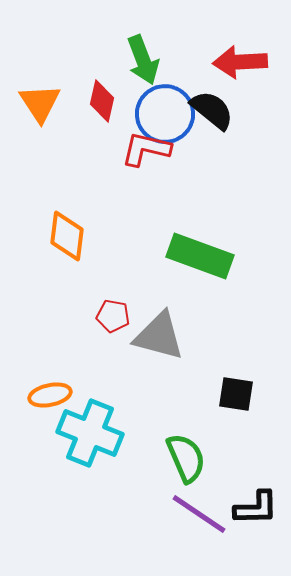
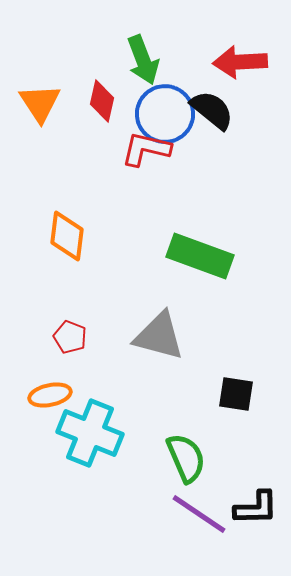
red pentagon: moved 43 px left, 21 px down; rotated 12 degrees clockwise
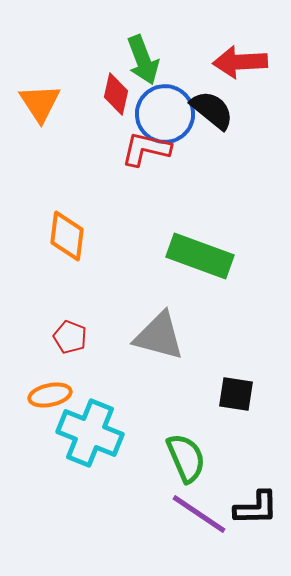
red diamond: moved 14 px right, 7 px up
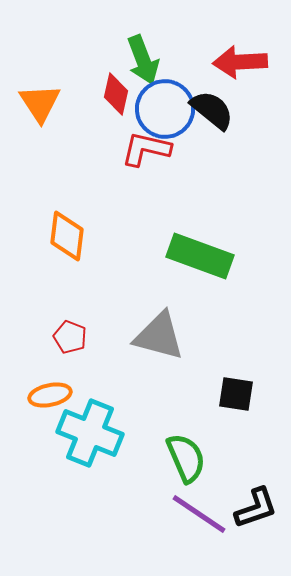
blue circle: moved 5 px up
black L-shape: rotated 18 degrees counterclockwise
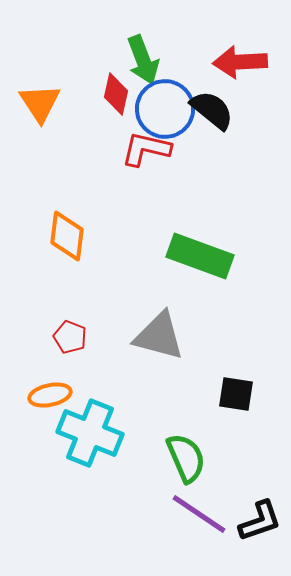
black L-shape: moved 4 px right, 13 px down
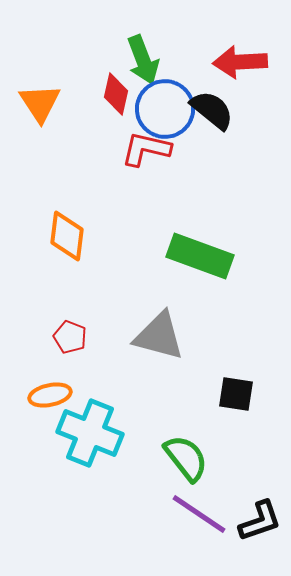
green semicircle: rotated 15 degrees counterclockwise
